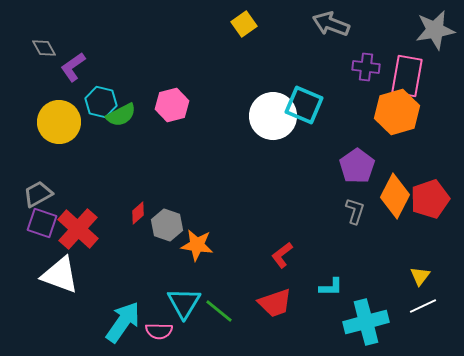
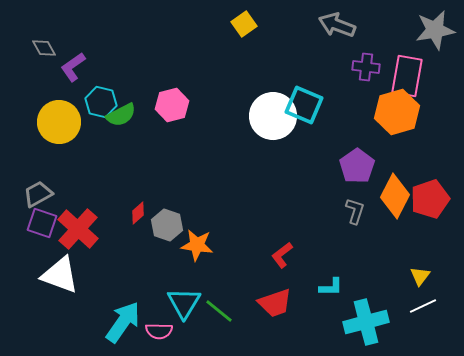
gray arrow: moved 6 px right, 1 px down
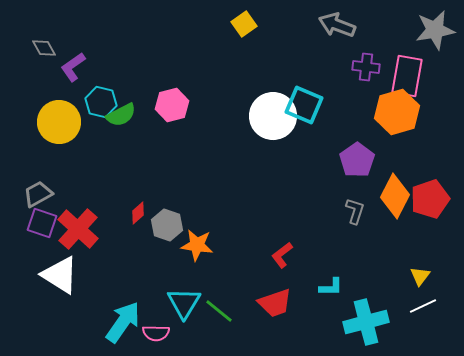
purple pentagon: moved 6 px up
white triangle: rotated 12 degrees clockwise
pink semicircle: moved 3 px left, 2 px down
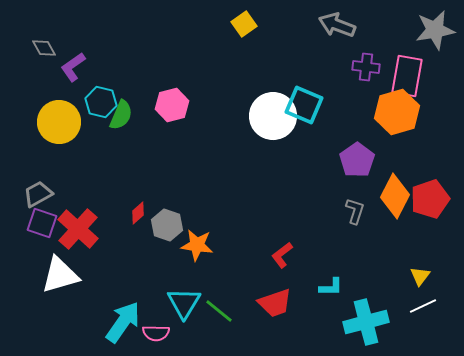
green semicircle: rotated 40 degrees counterclockwise
white triangle: rotated 48 degrees counterclockwise
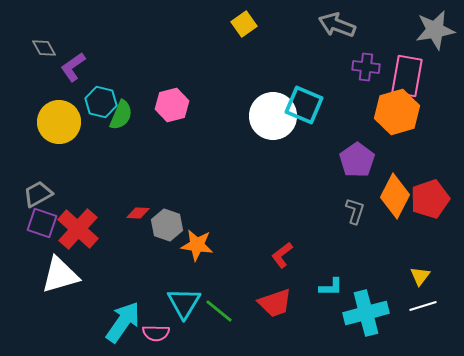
red diamond: rotated 45 degrees clockwise
white line: rotated 8 degrees clockwise
cyan cross: moved 9 px up
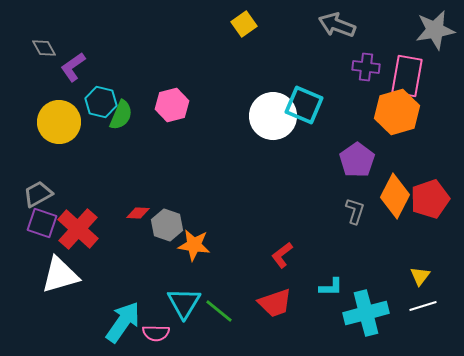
orange star: moved 3 px left
